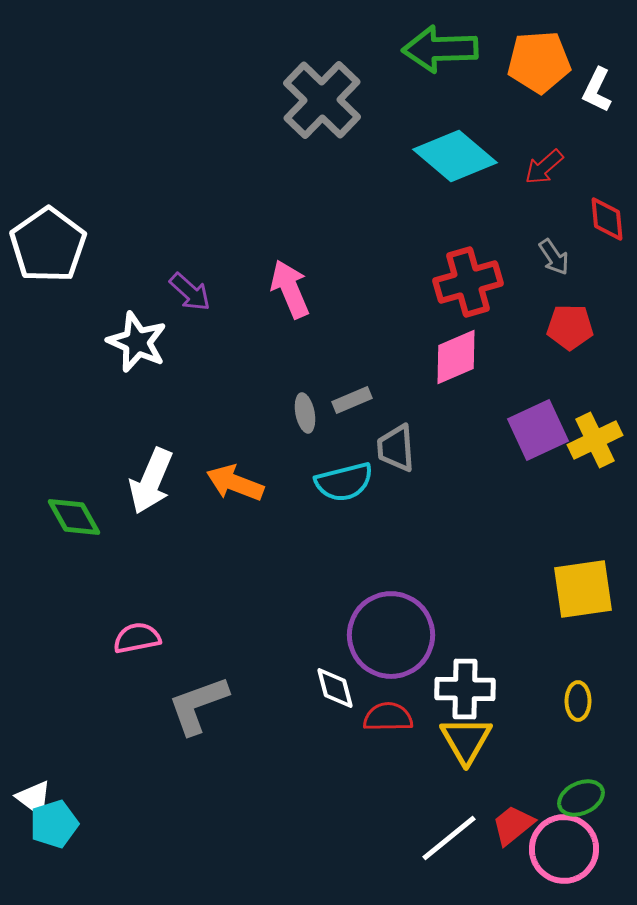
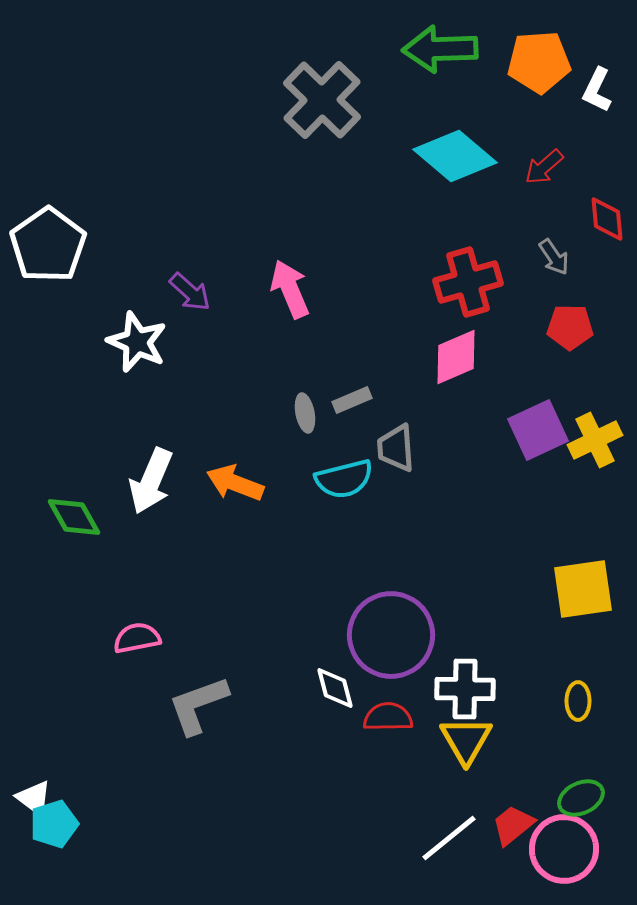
cyan semicircle: moved 3 px up
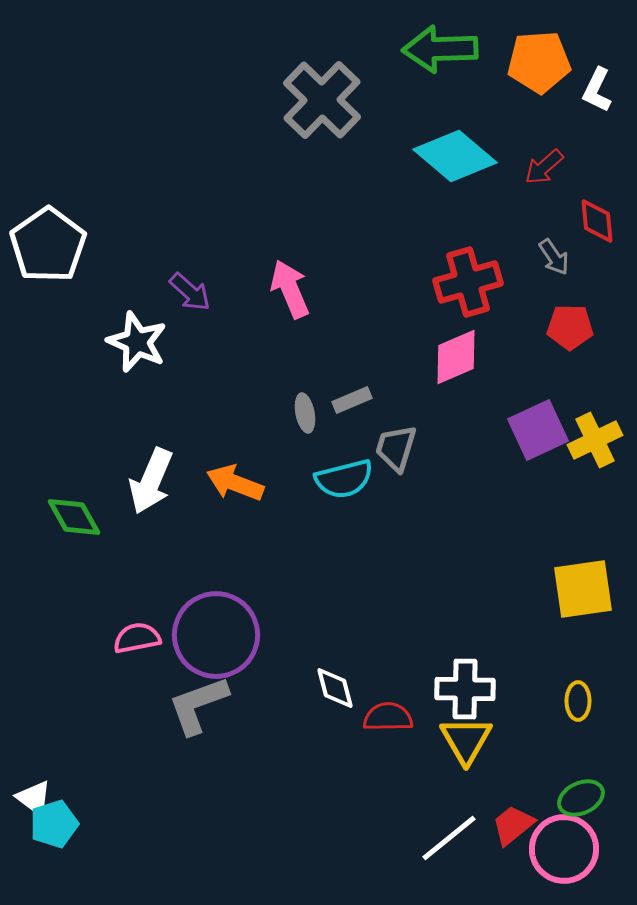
red diamond: moved 10 px left, 2 px down
gray trapezoid: rotated 21 degrees clockwise
purple circle: moved 175 px left
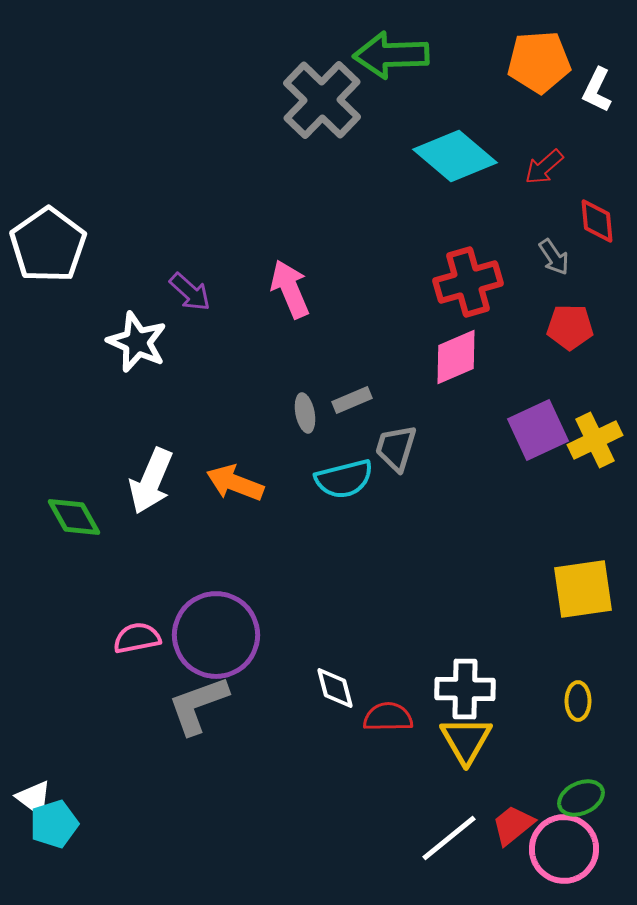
green arrow: moved 49 px left, 6 px down
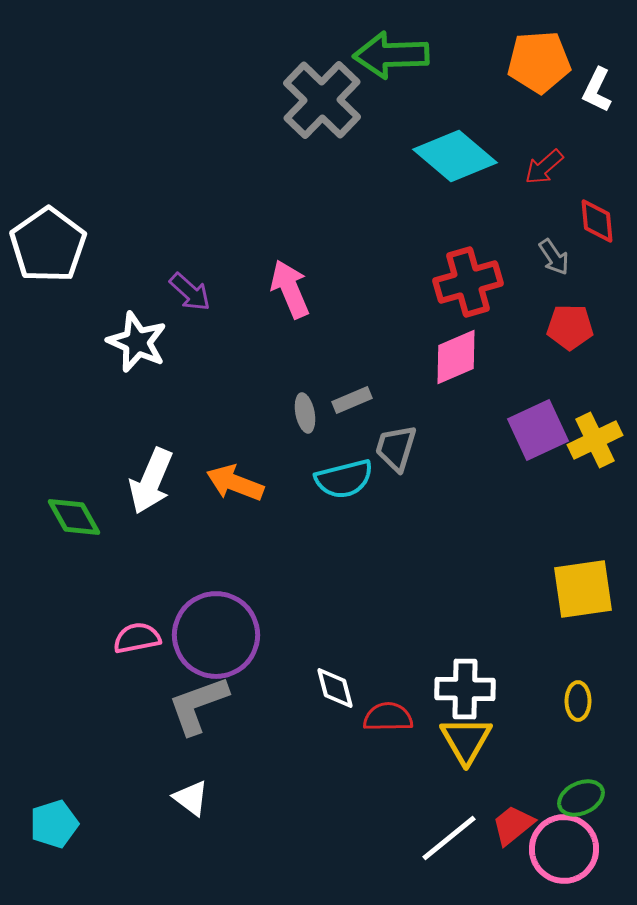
white triangle: moved 157 px right
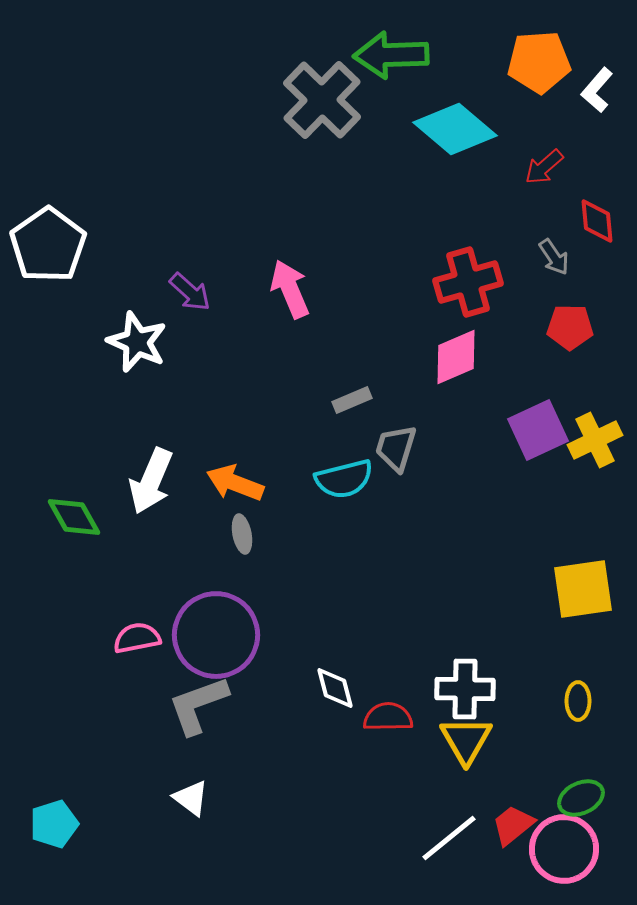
white L-shape: rotated 15 degrees clockwise
cyan diamond: moved 27 px up
gray ellipse: moved 63 px left, 121 px down
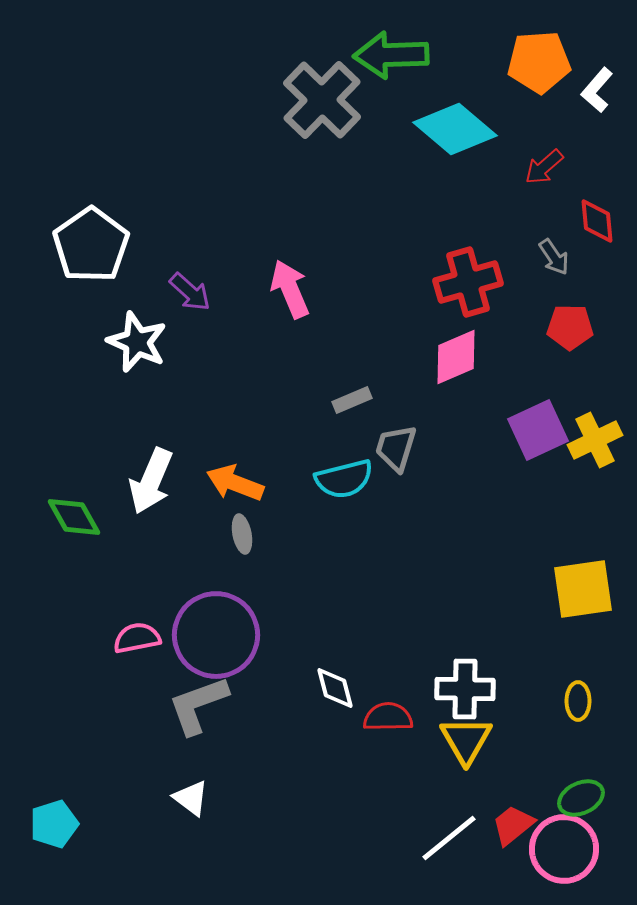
white pentagon: moved 43 px right
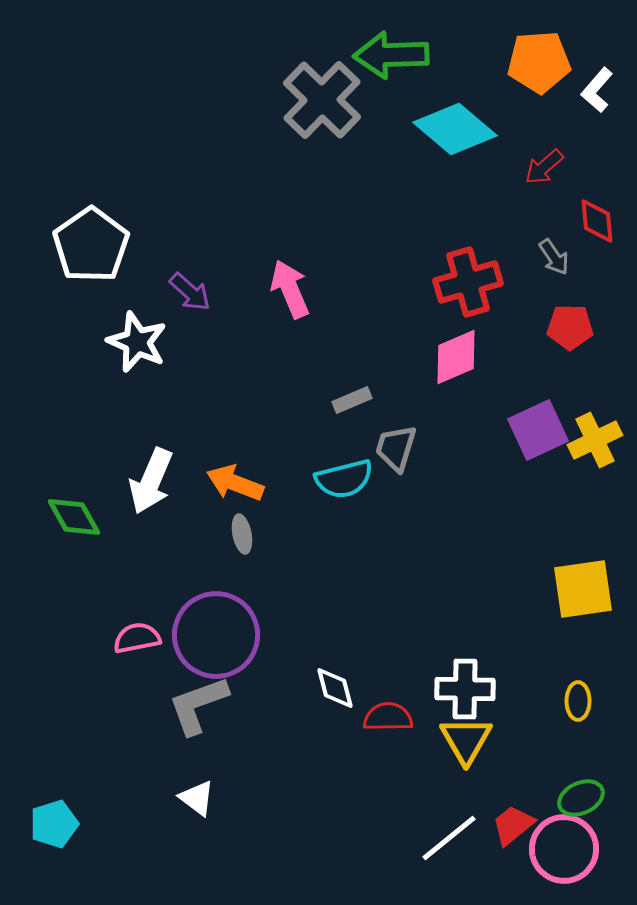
white triangle: moved 6 px right
